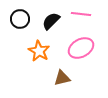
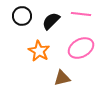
black circle: moved 2 px right, 3 px up
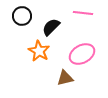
pink line: moved 2 px right, 1 px up
black semicircle: moved 6 px down
pink ellipse: moved 1 px right, 6 px down
brown triangle: moved 3 px right
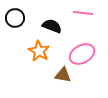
black circle: moved 7 px left, 2 px down
black semicircle: moved 1 px right, 1 px up; rotated 66 degrees clockwise
brown triangle: moved 2 px left, 3 px up; rotated 24 degrees clockwise
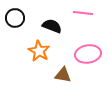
pink ellipse: moved 6 px right; rotated 20 degrees clockwise
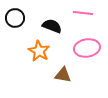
pink ellipse: moved 1 px left, 6 px up
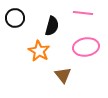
black semicircle: rotated 84 degrees clockwise
pink ellipse: moved 1 px left, 1 px up
brown triangle: rotated 42 degrees clockwise
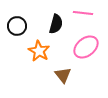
black circle: moved 2 px right, 8 px down
black semicircle: moved 4 px right, 2 px up
pink ellipse: rotated 30 degrees counterclockwise
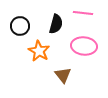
black circle: moved 3 px right
pink ellipse: moved 2 px left, 1 px up; rotated 45 degrees clockwise
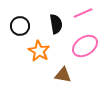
pink line: rotated 30 degrees counterclockwise
black semicircle: rotated 24 degrees counterclockwise
pink ellipse: moved 1 px right; rotated 40 degrees counterclockwise
brown triangle: rotated 42 degrees counterclockwise
